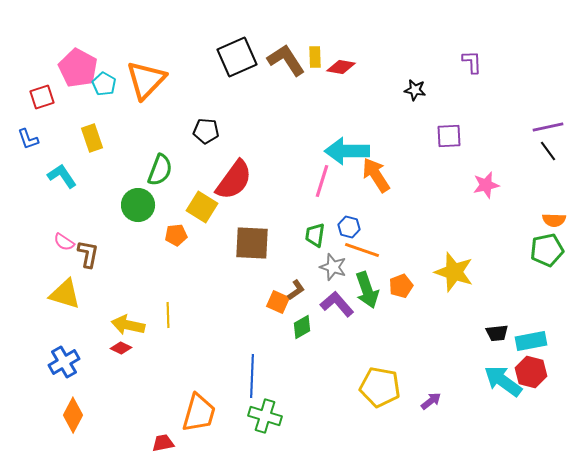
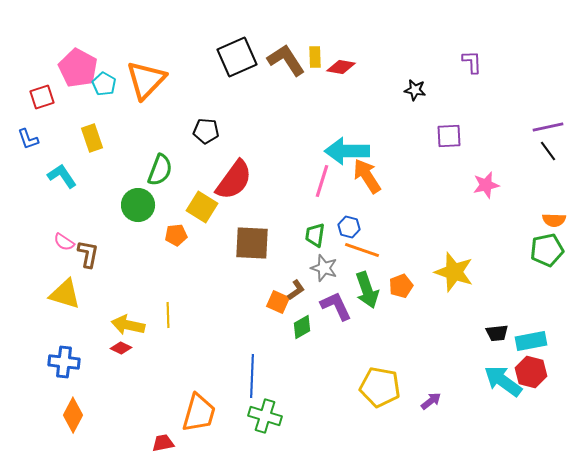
orange arrow at (376, 175): moved 9 px left, 1 px down
gray star at (333, 267): moved 9 px left, 1 px down
purple L-shape at (337, 304): moved 1 px left, 2 px down; rotated 16 degrees clockwise
blue cross at (64, 362): rotated 36 degrees clockwise
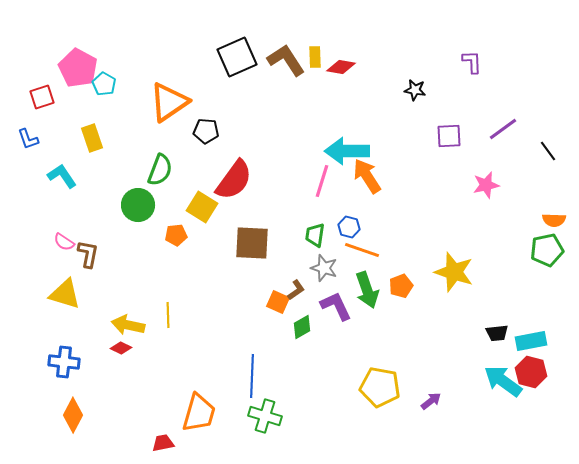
orange triangle at (146, 80): moved 23 px right, 22 px down; rotated 12 degrees clockwise
purple line at (548, 127): moved 45 px left, 2 px down; rotated 24 degrees counterclockwise
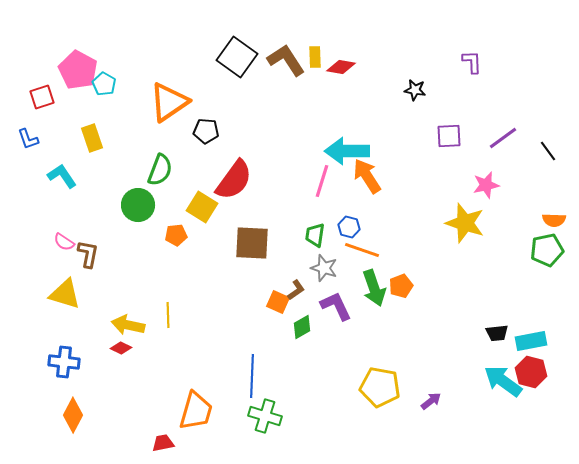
black square at (237, 57): rotated 30 degrees counterclockwise
pink pentagon at (78, 68): moved 2 px down
purple line at (503, 129): moved 9 px down
yellow star at (454, 272): moved 11 px right, 49 px up
green arrow at (367, 290): moved 7 px right, 2 px up
orange trapezoid at (199, 413): moved 3 px left, 2 px up
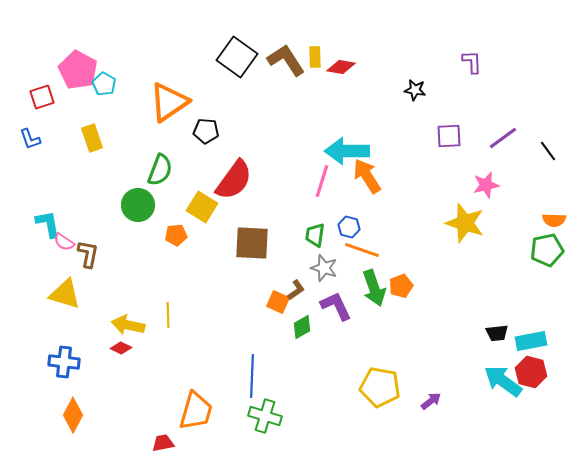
blue L-shape at (28, 139): moved 2 px right
cyan L-shape at (62, 176): moved 14 px left, 48 px down; rotated 24 degrees clockwise
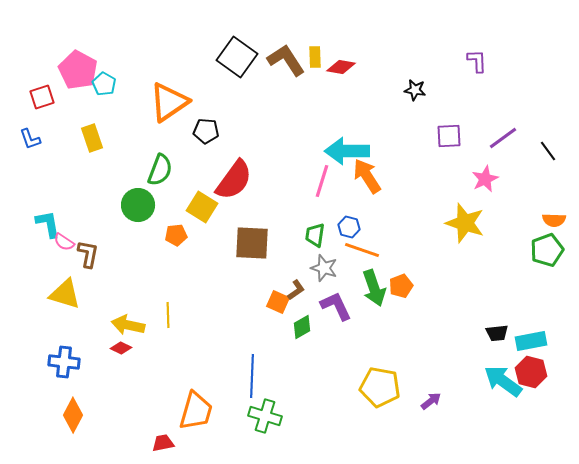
purple L-shape at (472, 62): moved 5 px right, 1 px up
pink star at (486, 185): moved 1 px left, 6 px up; rotated 12 degrees counterclockwise
green pentagon at (547, 250): rotated 8 degrees counterclockwise
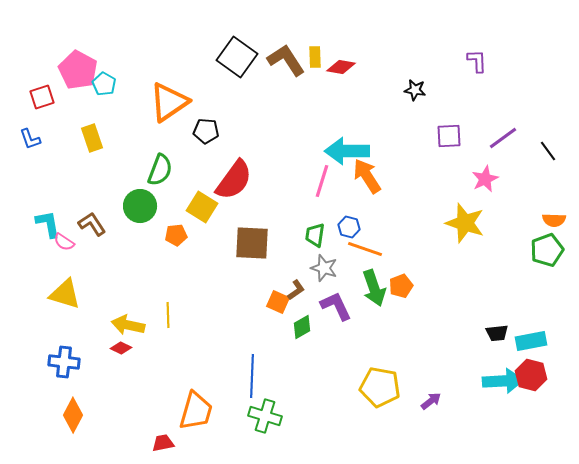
green circle at (138, 205): moved 2 px right, 1 px down
orange line at (362, 250): moved 3 px right, 1 px up
brown L-shape at (88, 254): moved 4 px right, 30 px up; rotated 44 degrees counterclockwise
red hexagon at (531, 372): moved 3 px down
cyan arrow at (503, 381): rotated 141 degrees clockwise
